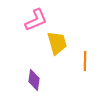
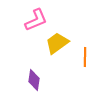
yellow trapezoid: rotated 110 degrees counterclockwise
orange line: moved 4 px up
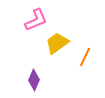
orange line: rotated 24 degrees clockwise
purple diamond: rotated 15 degrees clockwise
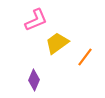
orange line: rotated 12 degrees clockwise
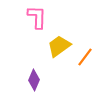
pink L-shape: moved 1 px right, 3 px up; rotated 65 degrees counterclockwise
yellow trapezoid: moved 2 px right, 3 px down
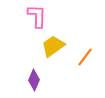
pink L-shape: moved 1 px up
yellow trapezoid: moved 6 px left
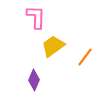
pink L-shape: moved 1 px left, 1 px down
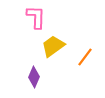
purple diamond: moved 3 px up
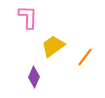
pink L-shape: moved 8 px left
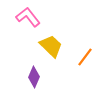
pink L-shape: rotated 40 degrees counterclockwise
yellow trapezoid: moved 2 px left; rotated 80 degrees clockwise
